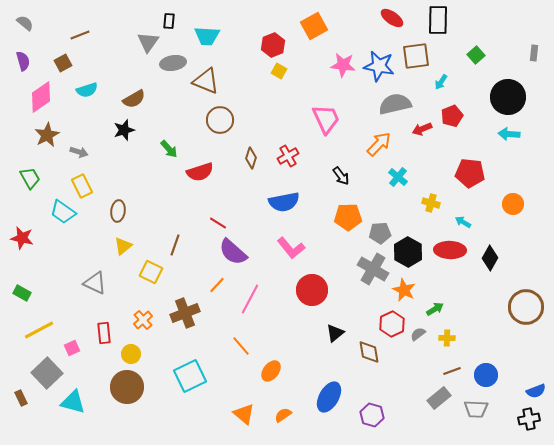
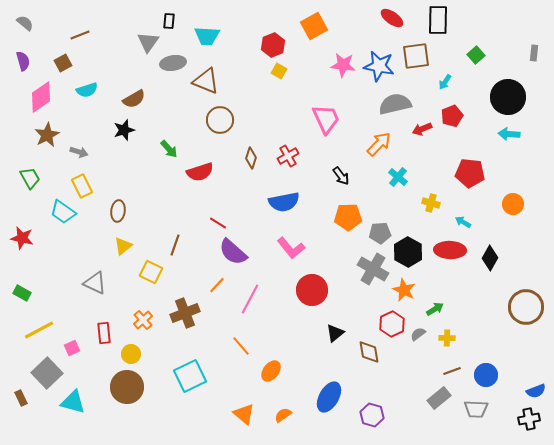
cyan arrow at (441, 82): moved 4 px right
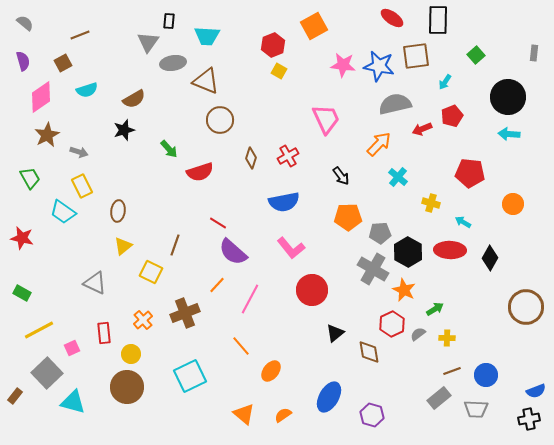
brown rectangle at (21, 398): moved 6 px left, 2 px up; rotated 63 degrees clockwise
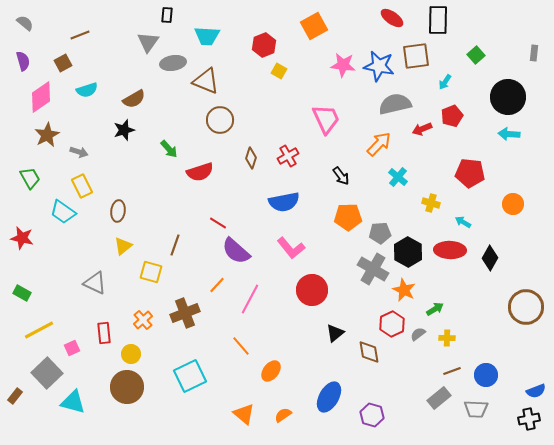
black rectangle at (169, 21): moved 2 px left, 6 px up
red hexagon at (273, 45): moved 9 px left
purple semicircle at (233, 252): moved 3 px right, 1 px up
yellow square at (151, 272): rotated 10 degrees counterclockwise
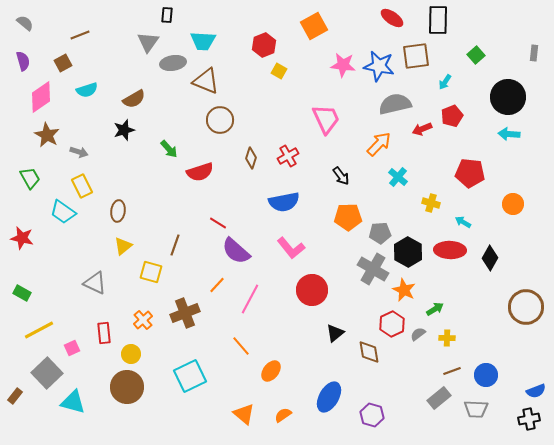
cyan trapezoid at (207, 36): moved 4 px left, 5 px down
brown star at (47, 135): rotated 15 degrees counterclockwise
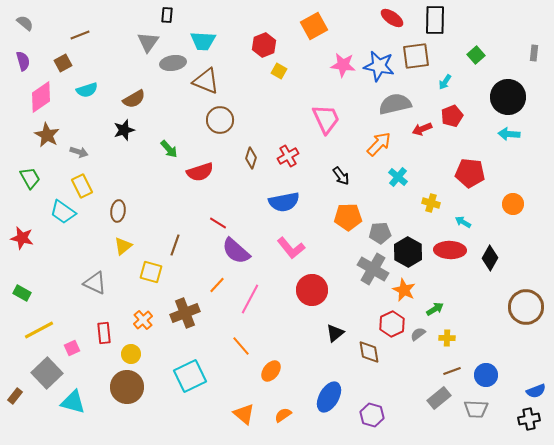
black rectangle at (438, 20): moved 3 px left
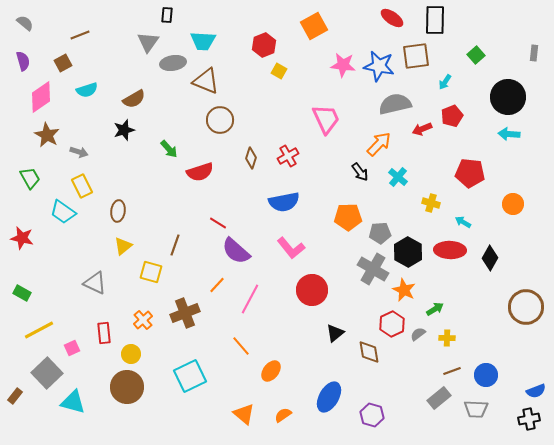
black arrow at (341, 176): moved 19 px right, 4 px up
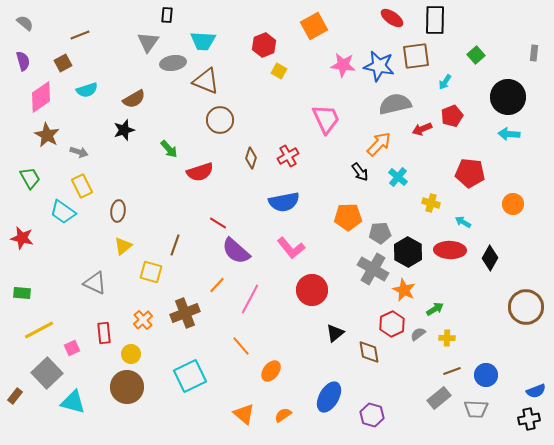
green rectangle at (22, 293): rotated 24 degrees counterclockwise
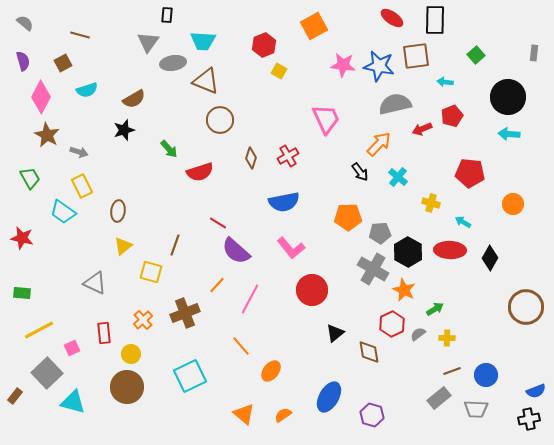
brown line at (80, 35): rotated 36 degrees clockwise
cyan arrow at (445, 82): rotated 63 degrees clockwise
pink diamond at (41, 97): rotated 28 degrees counterclockwise
